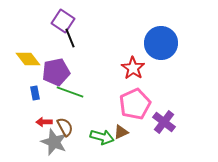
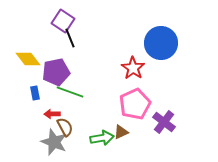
red arrow: moved 8 px right, 8 px up
green arrow: moved 1 px down; rotated 25 degrees counterclockwise
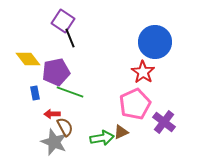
blue circle: moved 6 px left, 1 px up
red star: moved 10 px right, 4 px down
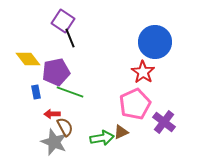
blue rectangle: moved 1 px right, 1 px up
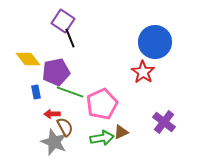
pink pentagon: moved 33 px left
